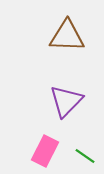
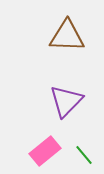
pink rectangle: rotated 24 degrees clockwise
green line: moved 1 px left, 1 px up; rotated 15 degrees clockwise
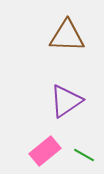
purple triangle: rotated 12 degrees clockwise
green line: rotated 20 degrees counterclockwise
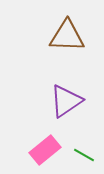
pink rectangle: moved 1 px up
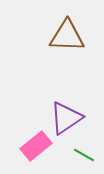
purple triangle: moved 17 px down
pink rectangle: moved 9 px left, 4 px up
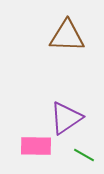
pink rectangle: rotated 40 degrees clockwise
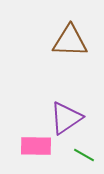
brown triangle: moved 3 px right, 5 px down
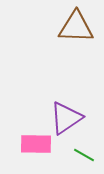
brown triangle: moved 6 px right, 14 px up
pink rectangle: moved 2 px up
